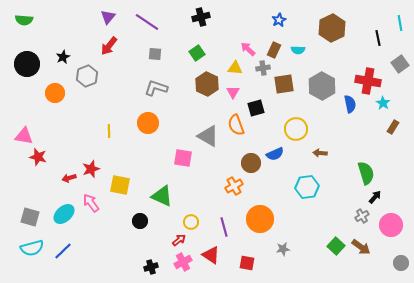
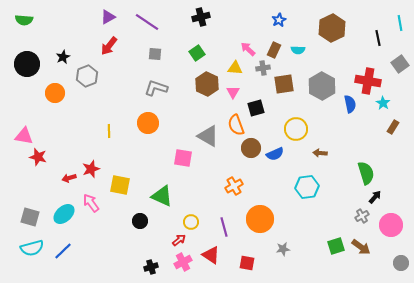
purple triangle at (108, 17): rotated 21 degrees clockwise
brown circle at (251, 163): moved 15 px up
green square at (336, 246): rotated 30 degrees clockwise
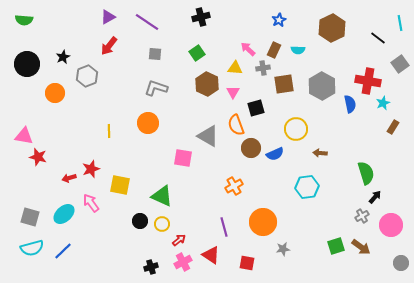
black line at (378, 38): rotated 42 degrees counterclockwise
cyan star at (383, 103): rotated 16 degrees clockwise
orange circle at (260, 219): moved 3 px right, 3 px down
yellow circle at (191, 222): moved 29 px left, 2 px down
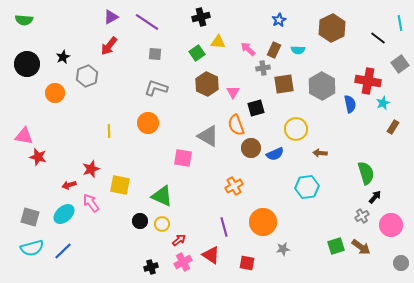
purple triangle at (108, 17): moved 3 px right
yellow triangle at (235, 68): moved 17 px left, 26 px up
red arrow at (69, 178): moved 7 px down
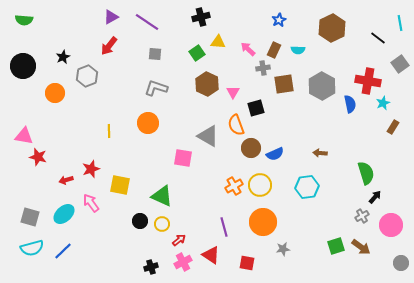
black circle at (27, 64): moved 4 px left, 2 px down
yellow circle at (296, 129): moved 36 px left, 56 px down
red arrow at (69, 185): moved 3 px left, 5 px up
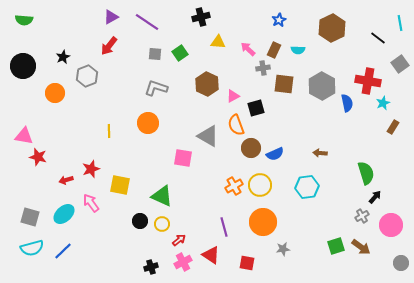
green square at (197, 53): moved 17 px left
brown square at (284, 84): rotated 15 degrees clockwise
pink triangle at (233, 92): moved 4 px down; rotated 32 degrees clockwise
blue semicircle at (350, 104): moved 3 px left, 1 px up
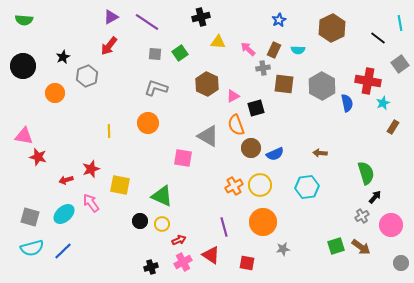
red arrow at (179, 240): rotated 16 degrees clockwise
